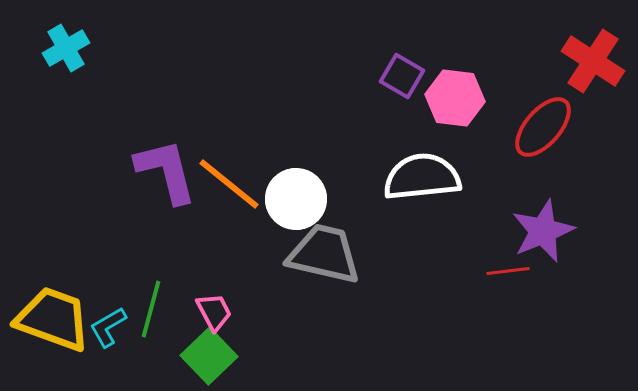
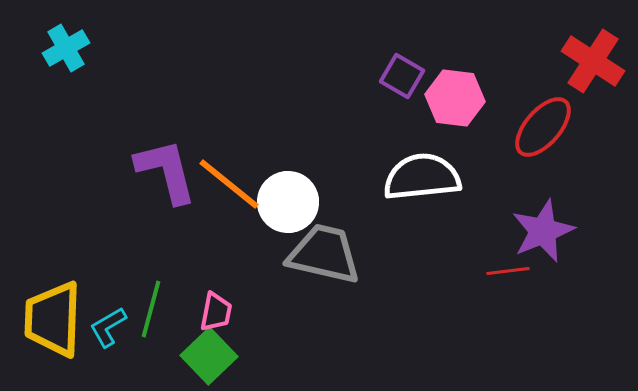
white circle: moved 8 px left, 3 px down
pink trapezoid: moved 2 px right; rotated 39 degrees clockwise
yellow trapezoid: rotated 108 degrees counterclockwise
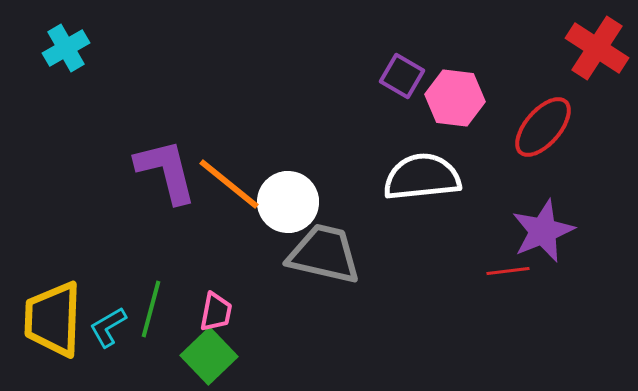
red cross: moved 4 px right, 13 px up
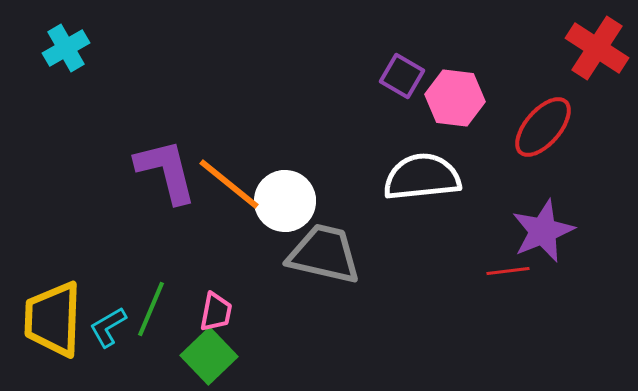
white circle: moved 3 px left, 1 px up
green line: rotated 8 degrees clockwise
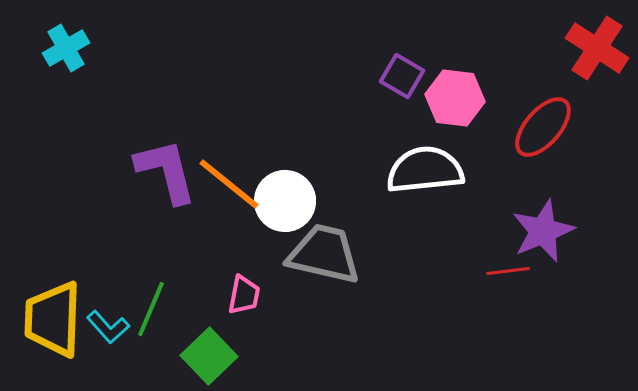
white semicircle: moved 3 px right, 7 px up
pink trapezoid: moved 28 px right, 17 px up
cyan L-shape: rotated 102 degrees counterclockwise
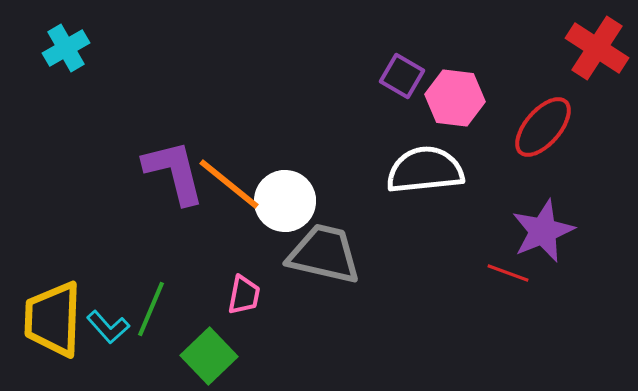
purple L-shape: moved 8 px right, 1 px down
red line: moved 2 px down; rotated 27 degrees clockwise
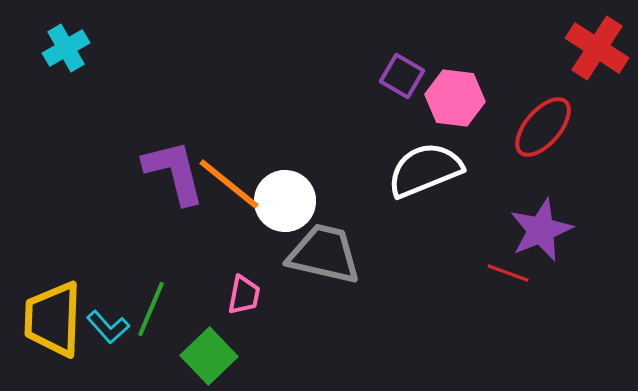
white semicircle: rotated 16 degrees counterclockwise
purple star: moved 2 px left, 1 px up
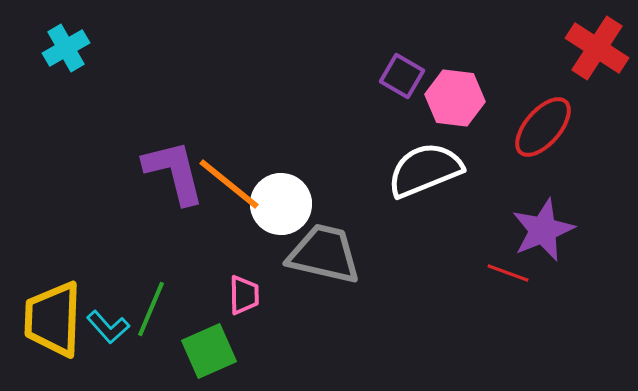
white circle: moved 4 px left, 3 px down
purple star: moved 2 px right
pink trapezoid: rotated 12 degrees counterclockwise
green square: moved 5 px up; rotated 20 degrees clockwise
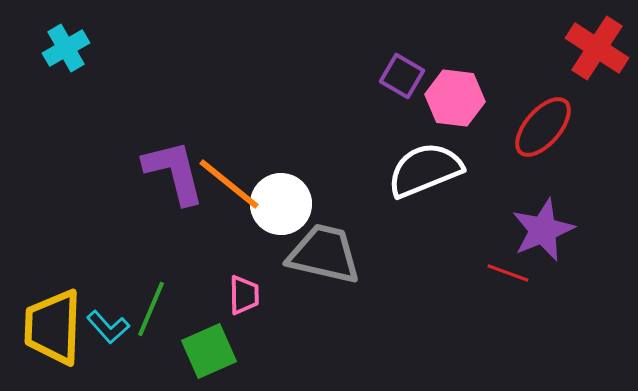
yellow trapezoid: moved 8 px down
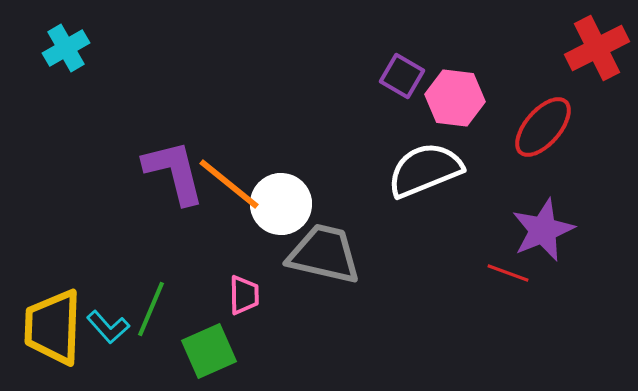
red cross: rotated 30 degrees clockwise
